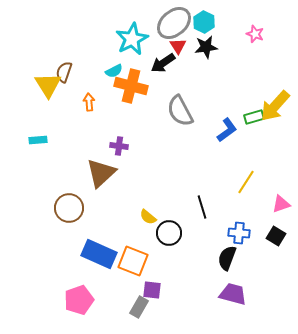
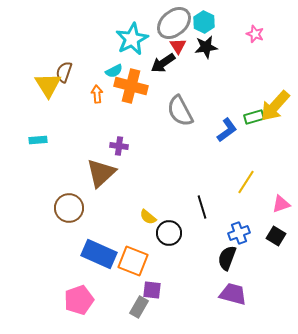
orange arrow: moved 8 px right, 8 px up
blue cross: rotated 25 degrees counterclockwise
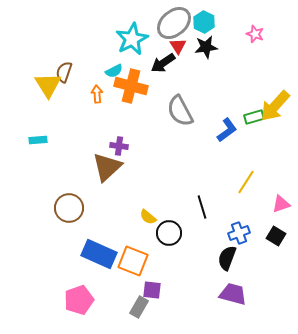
brown triangle: moved 6 px right, 6 px up
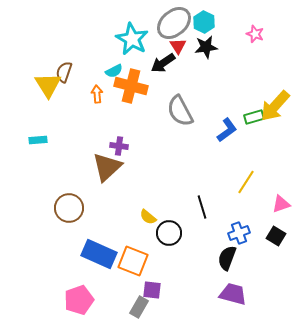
cyan star: rotated 16 degrees counterclockwise
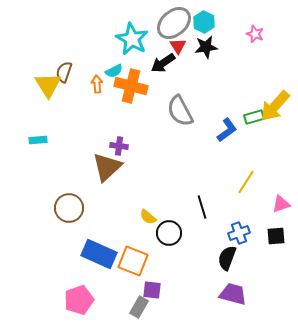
orange arrow: moved 10 px up
black square: rotated 36 degrees counterclockwise
